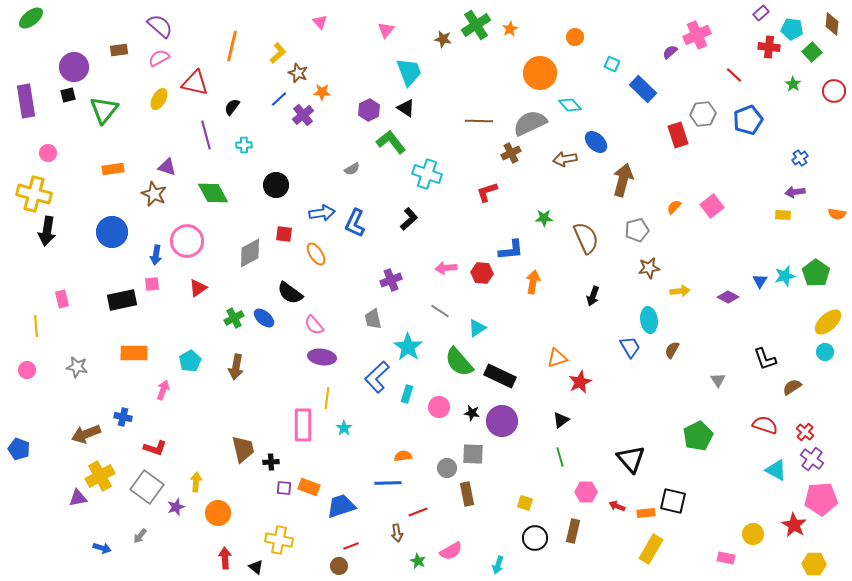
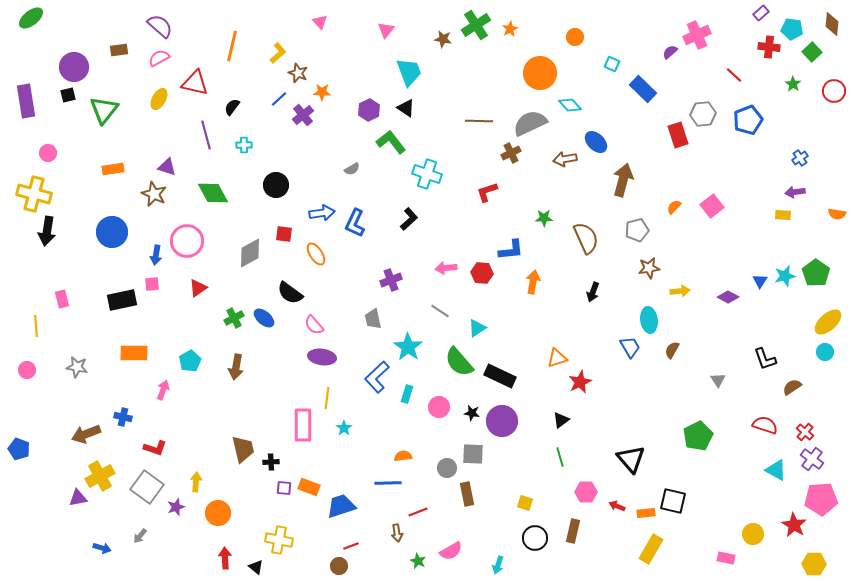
black arrow at (593, 296): moved 4 px up
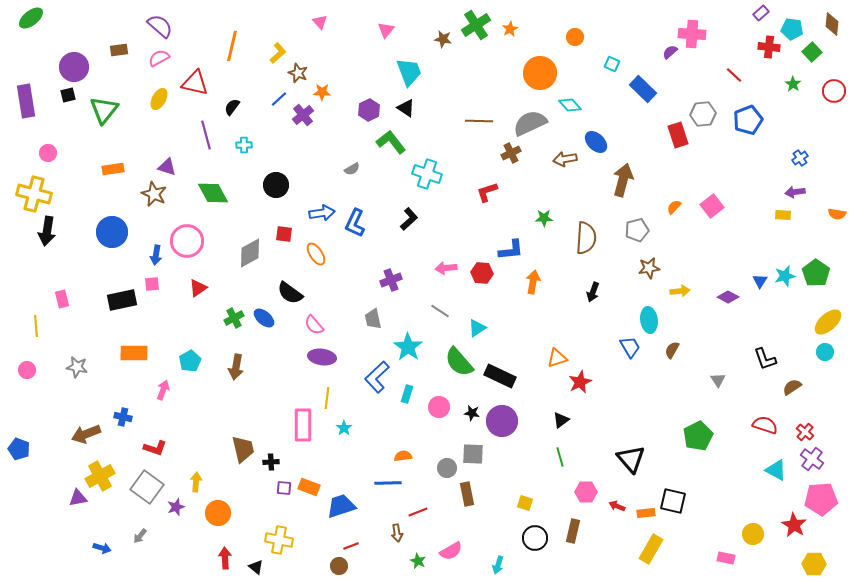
pink cross at (697, 35): moved 5 px left, 1 px up; rotated 28 degrees clockwise
brown semicircle at (586, 238): rotated 28 degrees clockwise
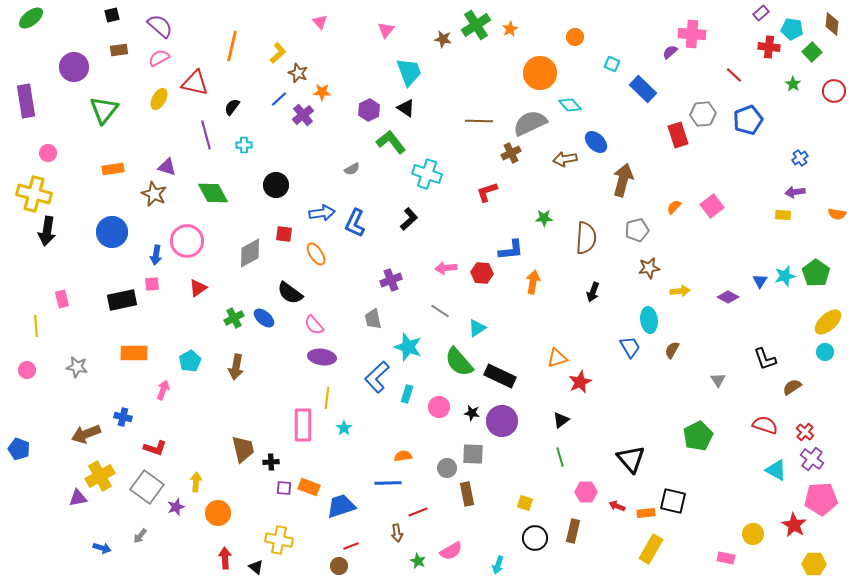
black square at (68, 95): moved 44 px right, 80 px up
cyan star at (408, 347): rotated 16 degrees counterclockwise
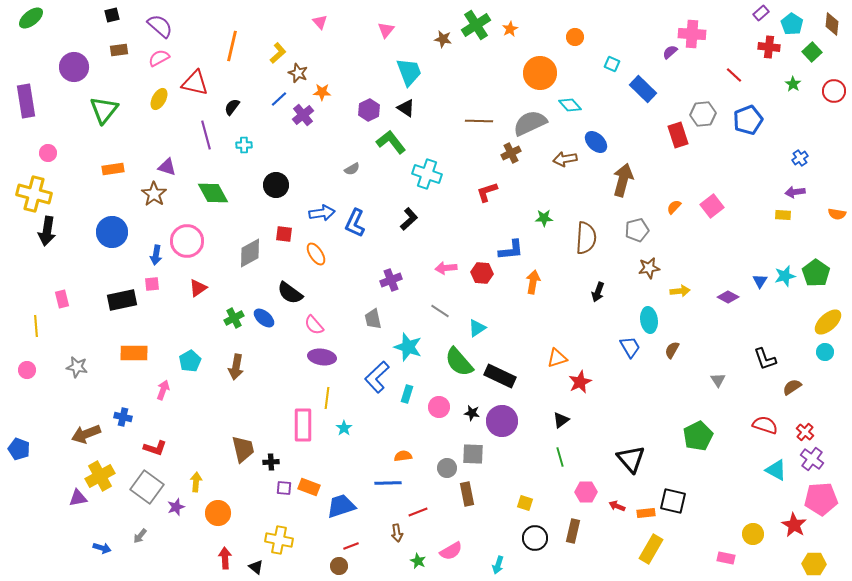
cyan pentagon at (792, 29): moved 5 px up; rotated 25 degrees clockwise
brown star at (154, 194): rotated 10 degrees clockwise
black arrow at (593, 292): moved 5 px right
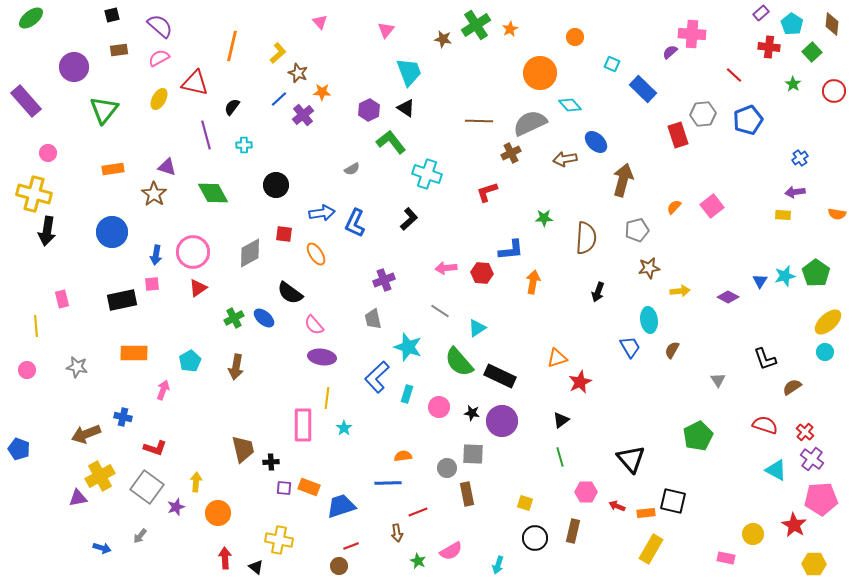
purple rectangle at (26, 101): rotated 32 degrees counterclockwise
pink circle at (187, 241): moved 6 px right, 11 px down
purple cross at (391, 280): moved 7 px left
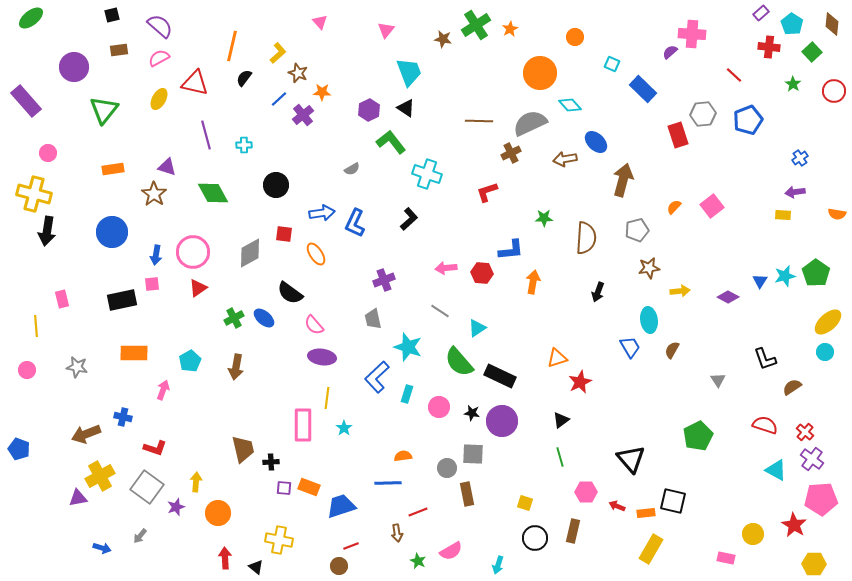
black semicircle at (232, 107): moved 12 px right, 29 px up
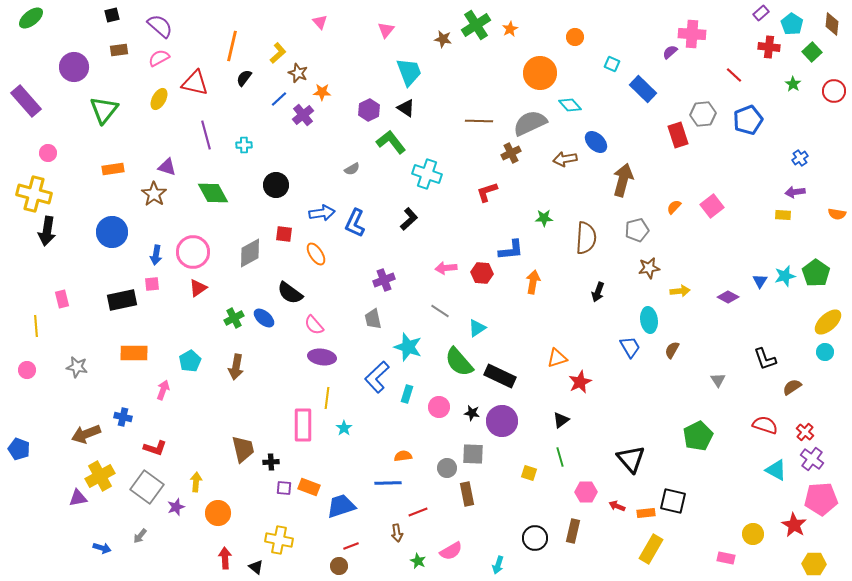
yellow square at (525, 503): moved 4 px right, 30 px up
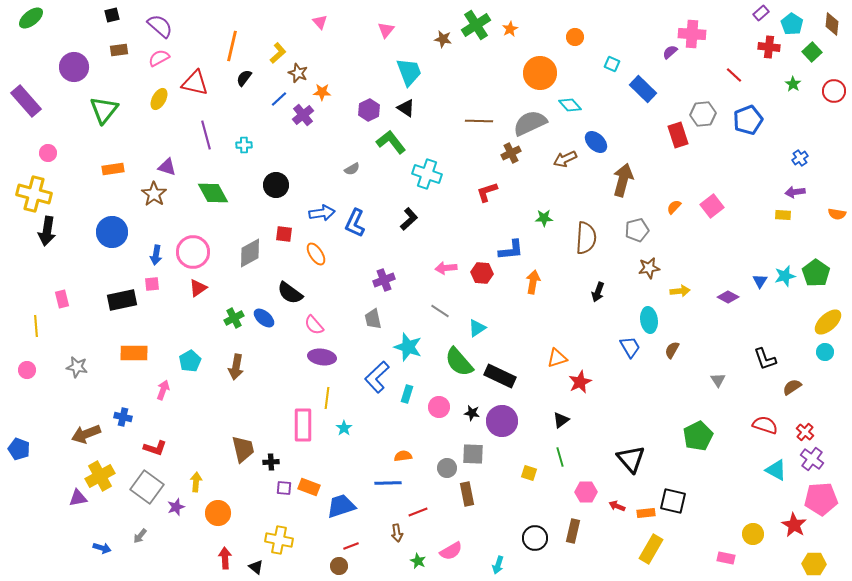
brown arrow at (565, 159): rotated 15 degrees counterclockwise
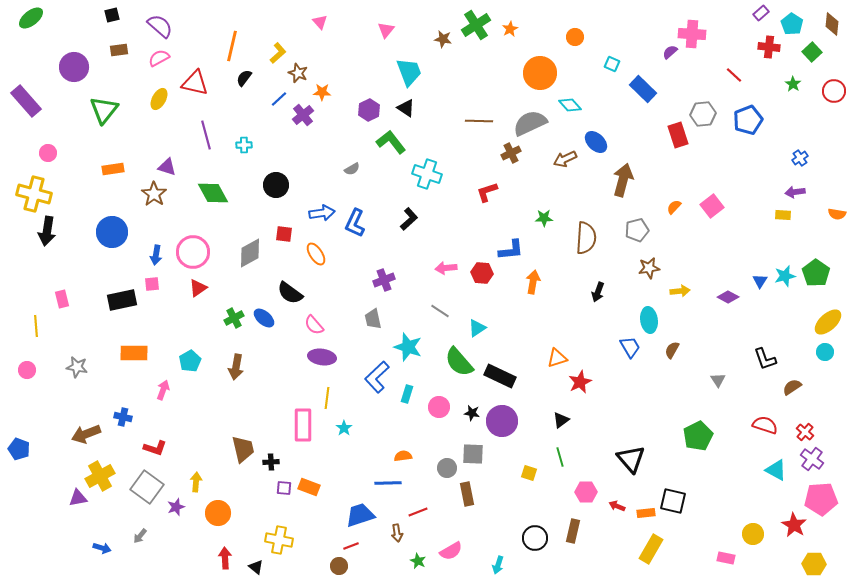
blue trapezoid at (341, 506): moved 19 px right, 9 px down
